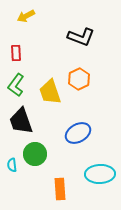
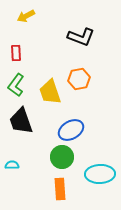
orange hexagon: rotated 15 degrees clockwise
blue ellipse: moved 7 px left, 3 px up
green circle: moved 27 px right, 3 px down
cyan semicircle: rotated 96 degrees clockwise
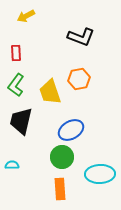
black trapezoid: rotated 32 degrees clockwise
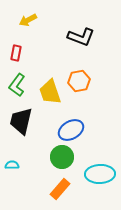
yellow arrow: moved 2 px right, 4 px down
red rectangle: rotated 14 degrees clockwise
orange hexagon: moved 2 px down
green L-shape: moved 1 px right
orange rectangle: rotated 45 degrees clockwise
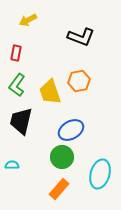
cyan ellipse: rotated 72 degrees counterclockwise
orange rectangle: moved 1 px left
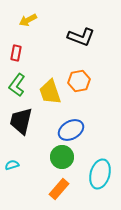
cyan semicircle: rotated 16 degrees counterclockwise
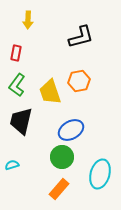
yellow arrow: rotated 60 degrees counterclockwise
black L-shape: rotated 36 degrees counterclockwise
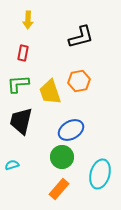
red rectangle: moved 7 px right
green L-shape: moved 1 px right, 1 px up; rotated 50 degrees clockwise
